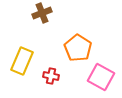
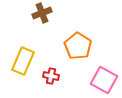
orange pentagon: moved 2 px up
yellow rectangle: moved 1 px right
pink square: moved 3 px right, 3 px down
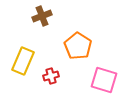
brown cross: moved 3 px down
red cross: rotated 28 degrees counterclockwise
pink square: rotated 12 degrees counterclockwise
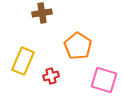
brown cross: moved 3 px up; rotated 12 degrees clockwise
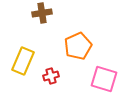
orange pentagon: rotated 16 degrees clockwise
pink square: moved 1 px up
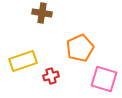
brown cross: rotated 18 degrees clockwise
orange pentagon: moved 2 px right, 2 px down
yellow rectangle: rotated 48 degrees clockwise
